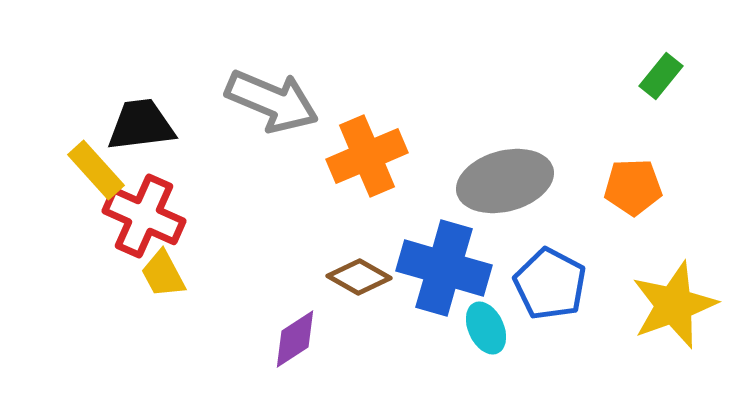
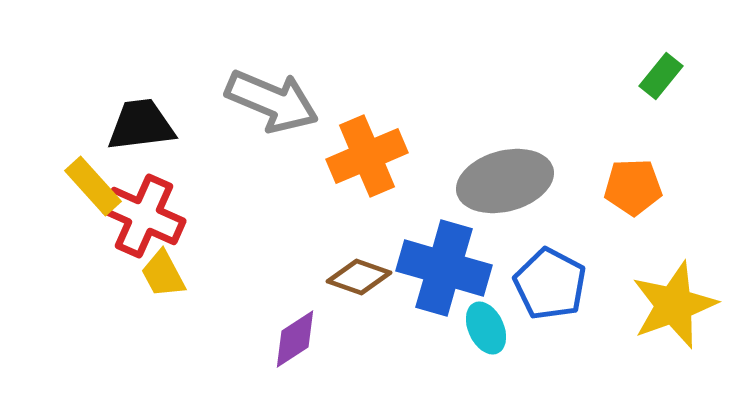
yellow rectangle: moved 3 px left, 16 px down
brown diamond: rotated 10 degrees counterclockwise
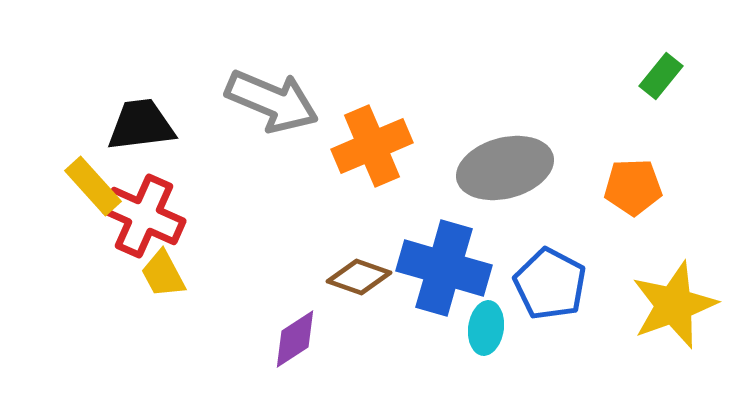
orange cross: moved 5 px right, 10 px up
gray ellipse: moved 13 px up
cyan ellipse: rotated 33 degrees clockwise
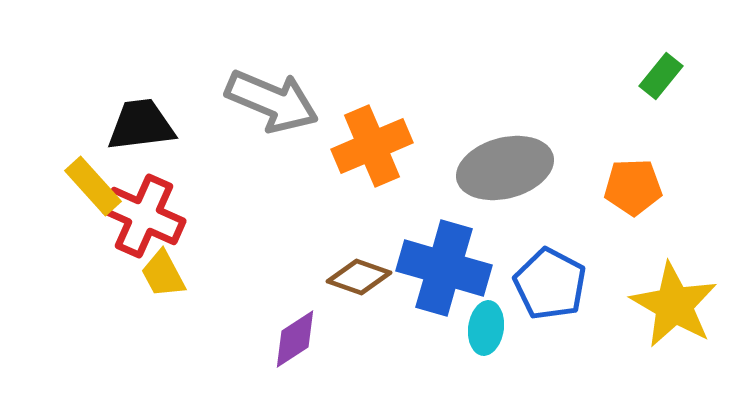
yellow star: rotated 22 degrees counterclockwise
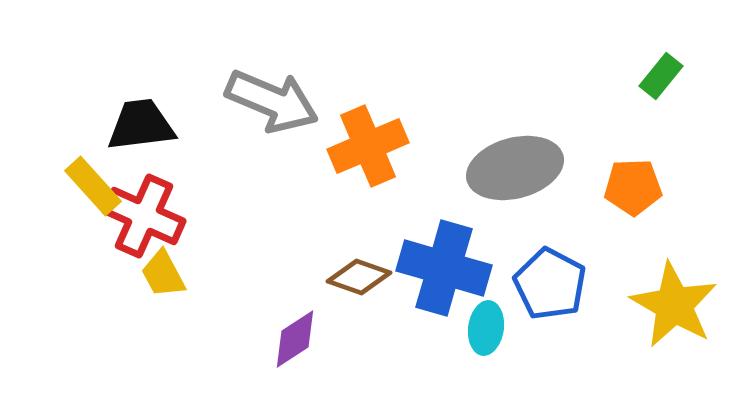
orange cross: moved 4 px left
gray ellipse: moved 10 px right
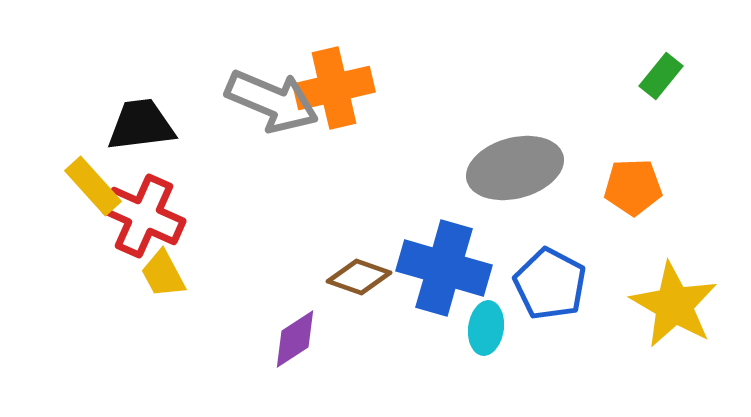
orange cross: moved 34 px left, 58 px up; rotated 10 degrees clockwise
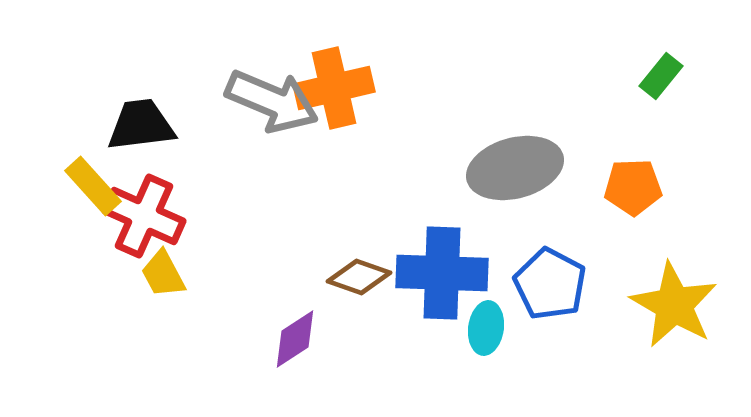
blue cross: moved 2 px left, 5 px down; rotated 14 degrees counterclockwise
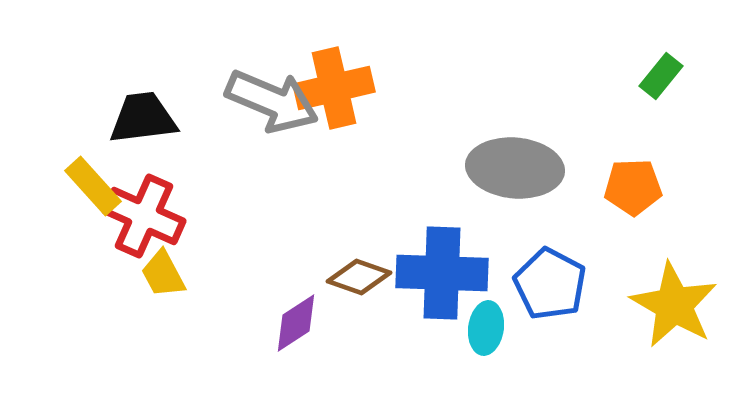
black trapezoid: moved 2 px right, 7 px up
gray ellipse: rotated 20 degrees clockwise
purple diamond: moved 1 px right, 16 px up
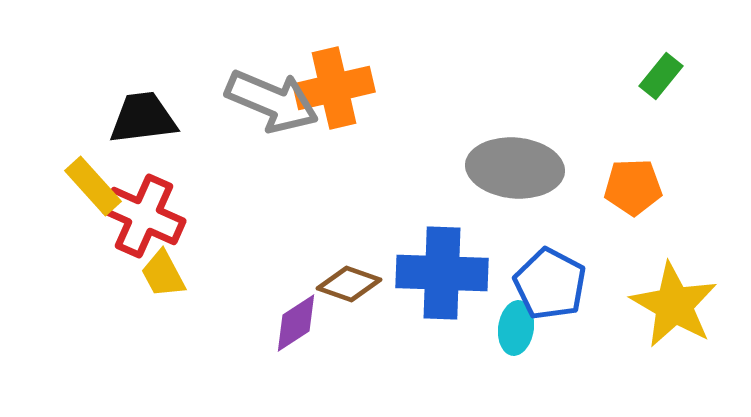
brown diamond: moved 10 px left, 7 px down
cyan ellipse: moved 30 px right
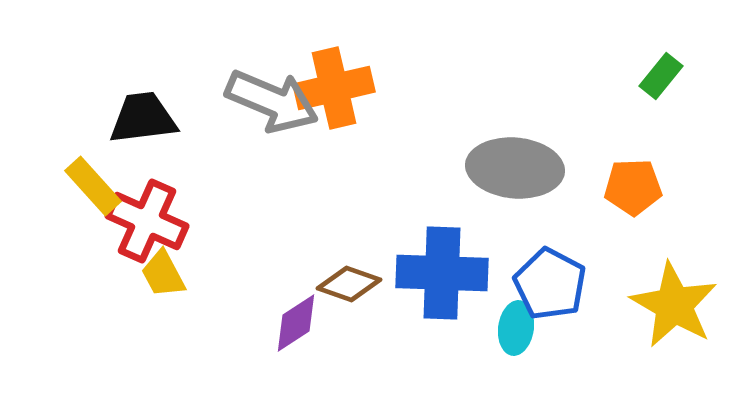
red cross: moved 3 px right, 5 px down
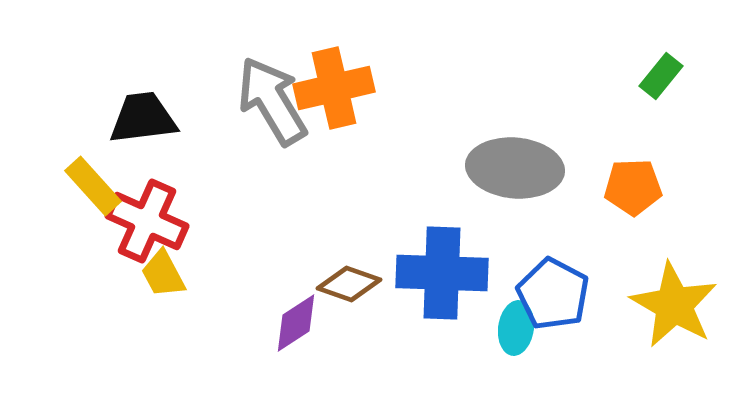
gray arrow: rotated 144 degrees counterclockwise
blue pentagon: moved 3 px right, 10 px down
